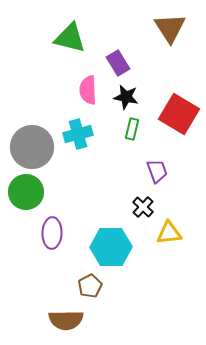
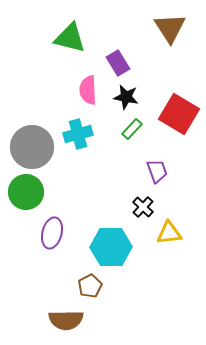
green rectangle: rotated 30 degrees clockwise
purple ellipse: rotated 12 degrees clockwise
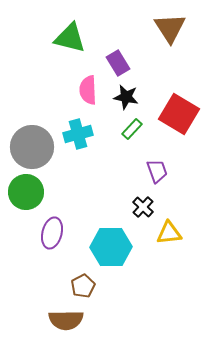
brown pentagon: moved 7 px left
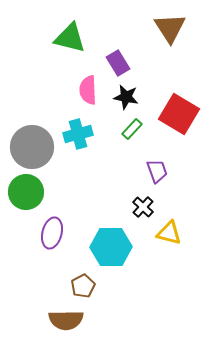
yellow triangle: rotated 20 degrees clockwise
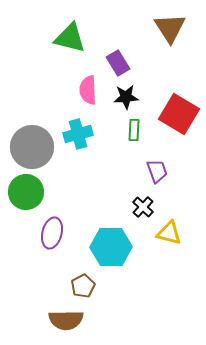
black star: rotated 15 degrees counterclockwise
green rectangle: moved 2 px right, 1 px down; rotated 40 degrees counterclockwise
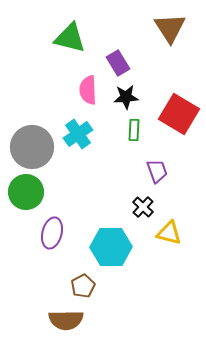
cyan cross: rotated 20 degrees counterclockwise
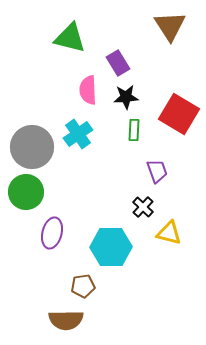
brown triangle: moved 2 px up
brown pentagon: rotated 20 degrees clockwise
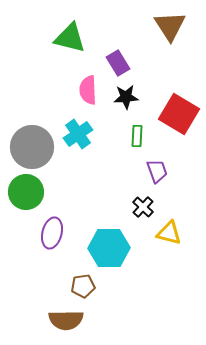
green rectangle: moved 3 px right, 6 px down
cyan hexagon: moved 2 px left, 1 px down
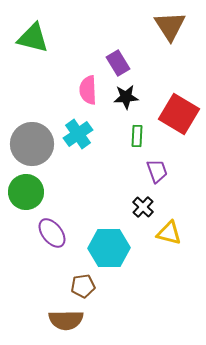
green triangle: moved 37 px left
gray circle: moved 3 px up
purple ellipse: rotated 52 degrees counterclockwise
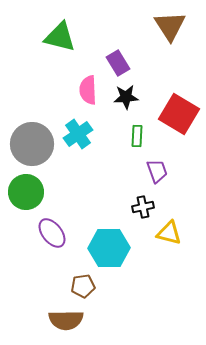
green triangle: moved 27 px right, 1 px up
black cross: rotated 35 degrees clockwise
